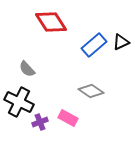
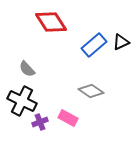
black cross: moved 3 px right, 1 px up
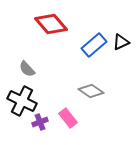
red diamond: moved 2 px down; rotated 8 degrees counterclockwise
pink rectangle: rotated 24 degrees clockwise
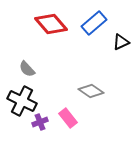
blue rectangle: moved 22 px up
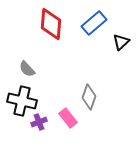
red diamond: rotated 44 degrees clockwise
black triangle: rotated 18 degrees counterclockwise
gray diamond: moved 2 px left, 6 px down; rotated 75 degrees clockwise
black cross: rotated 12 degrees counterclockwise
purple cross: moved 1 px left
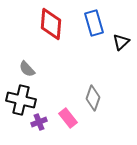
blue rectangle: rotated 65 degrees counterclockwise
gray diamond: moved 4 px right, 1 px down
black cross: moved 1 px left, 1 px up
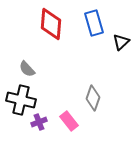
pink rectangle: moved 1 px right, 3 px down
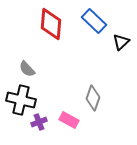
blue rectangle: moved 2 px up; rotated 30 degrees counterclockwise
pink rectangle: moved 1 px up; rotated 24 degrees counterclockwise
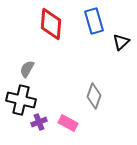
blue rectangle: rotated 30 degrees clockwise
gray semicircle: rotated 72 degrees clockwise
gray diamond: moved 1 px right, 2 px up
pink rectangle: moved 1 px left, 3 px down
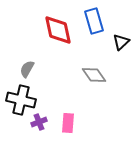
red diamond: moved 7 px right, 6 px down; rotated 16 degrees counterclockwise
gray diamond: moved 21 px up; rotated 55 degrees counterclockwise
pink rectangle: rotated 66 degrees clockwise
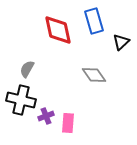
purple cross: moved 7 px right, 6 px up
